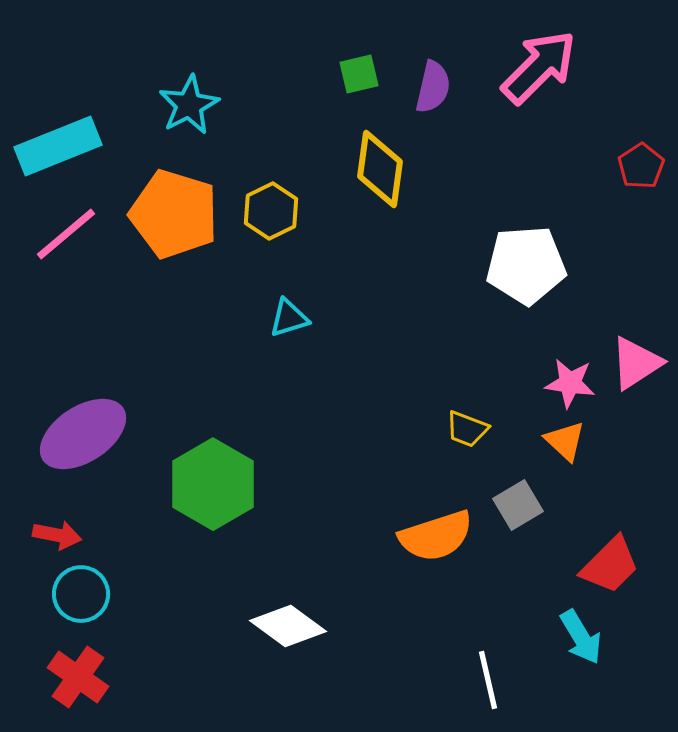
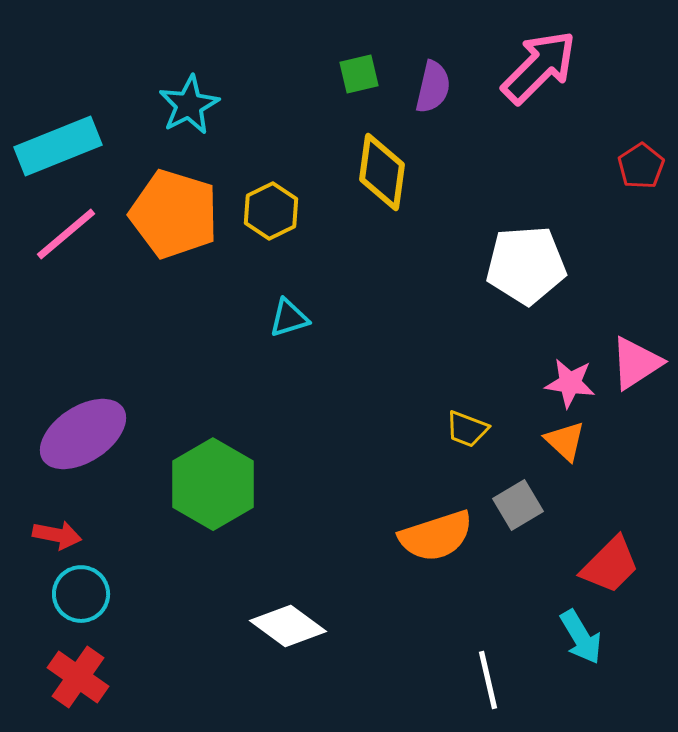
yellow diamond: moved 2 px right, 3 px down
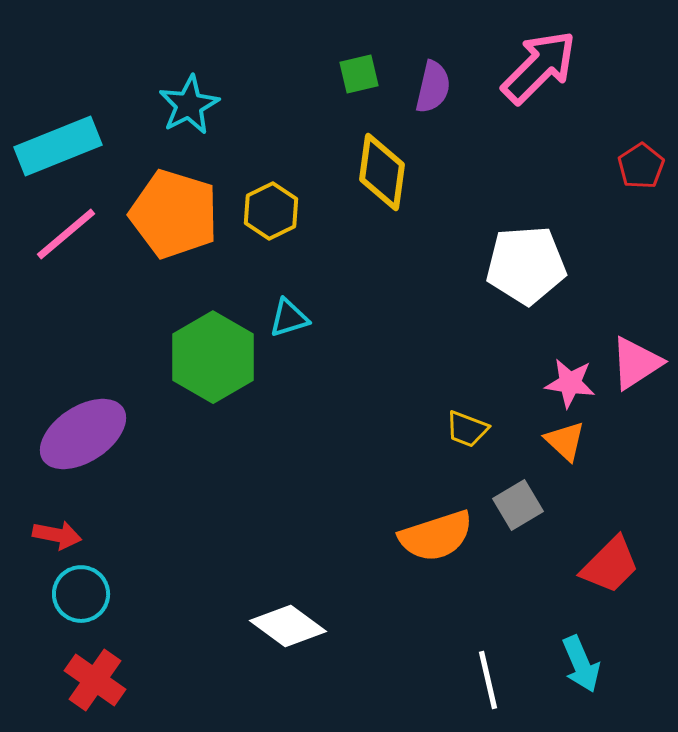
green hexagon: moved 127 px up
cyan arrow: moved 27 px down; rotated 8 degrees clockwise
red cross: moved 17 px right, 3 px down
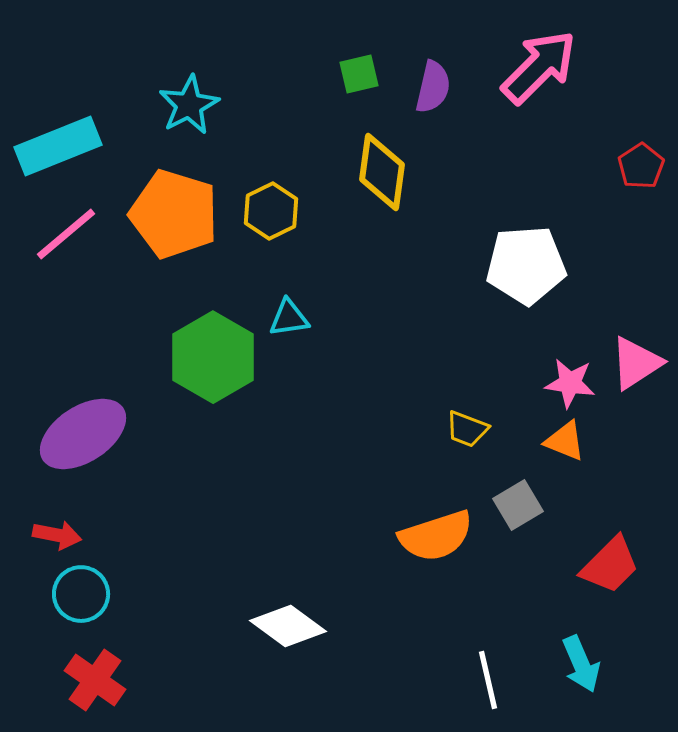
cyan triangle: rotated 9 degrees clockwise
orange triangle: rotated 21 degrees counterclockwise
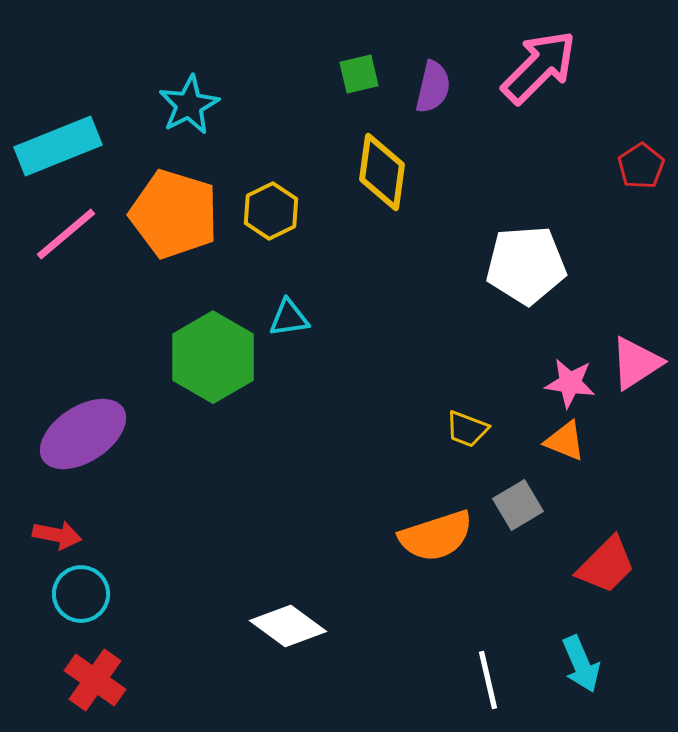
red trapezoid: moved 4 px left
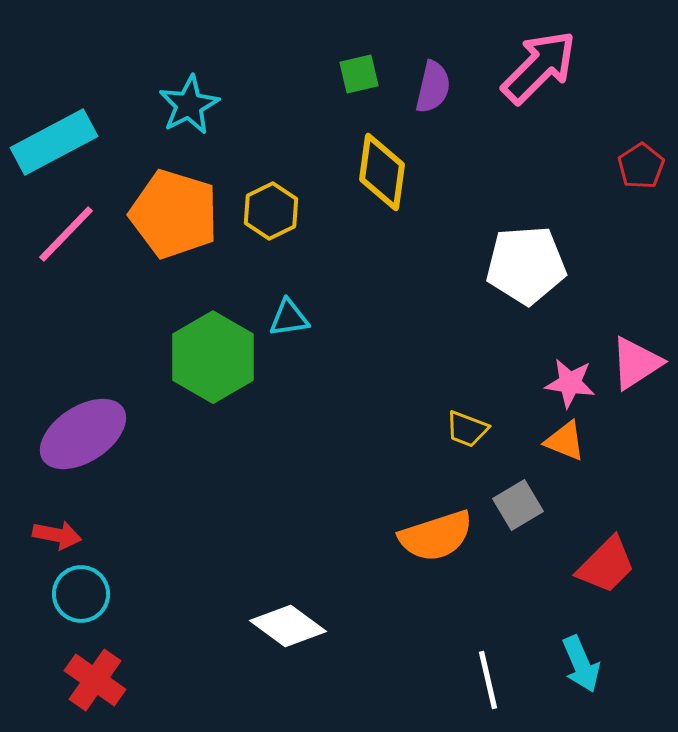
cyan rectangle: moved 4 px left, 4 px up; rotated 6 degrees counterclockwise
pink line: rotated 6 degrees counterclockwise
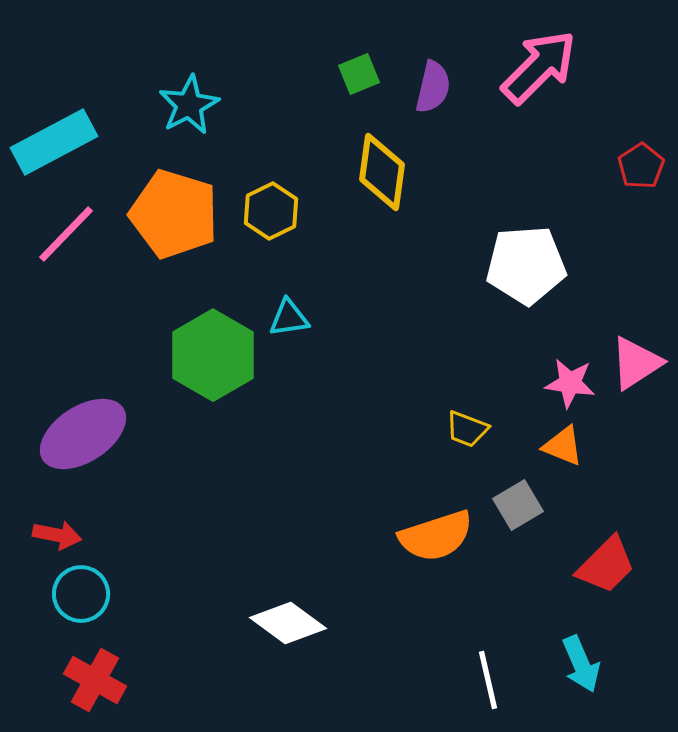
green square: rotated 9 degrees counterclockwise
green hexagon: moved 2 px up
orange triangle: moved 2 px left, 5 px down
white diamond: moved 3 px up
red cross: rotated 6 degrees counterclockwise
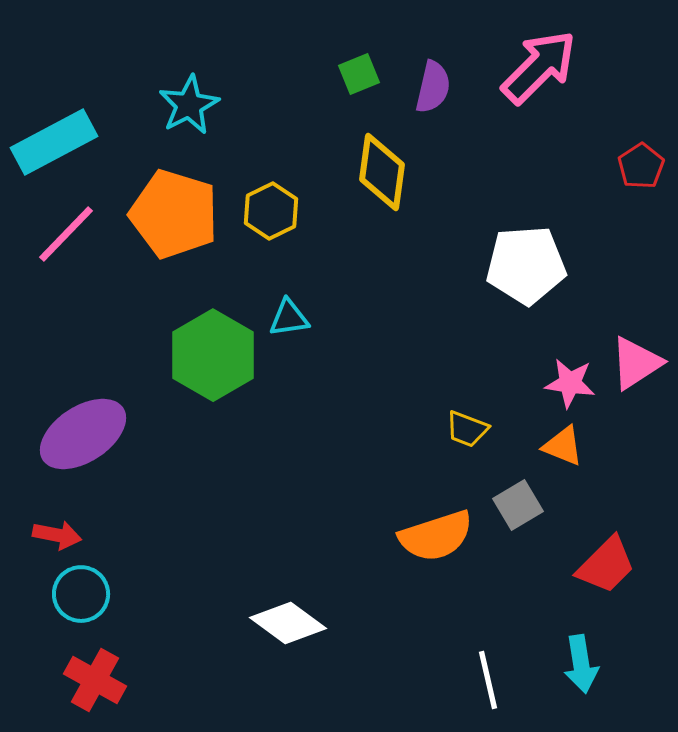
cyan arrow: rotated 14 degrees clockwise
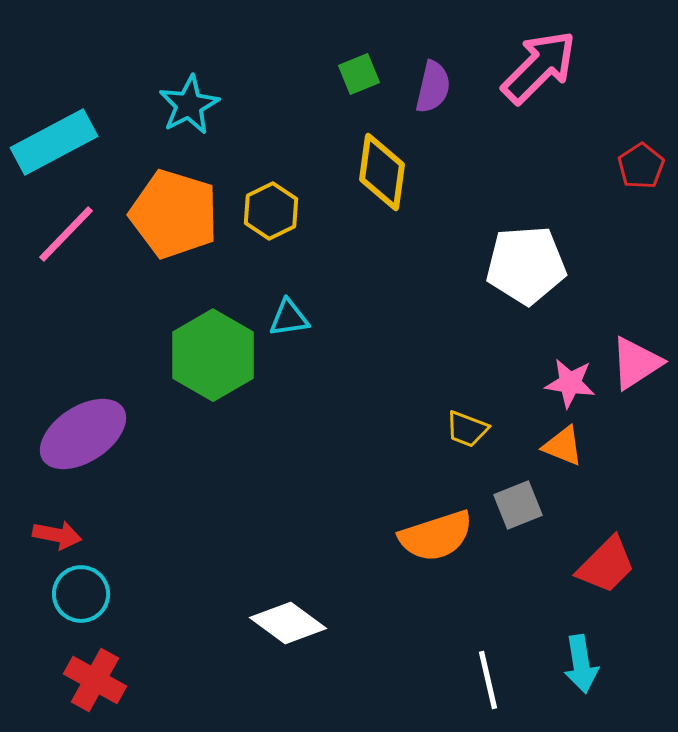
gray square: rotated 9 degrees clockwise
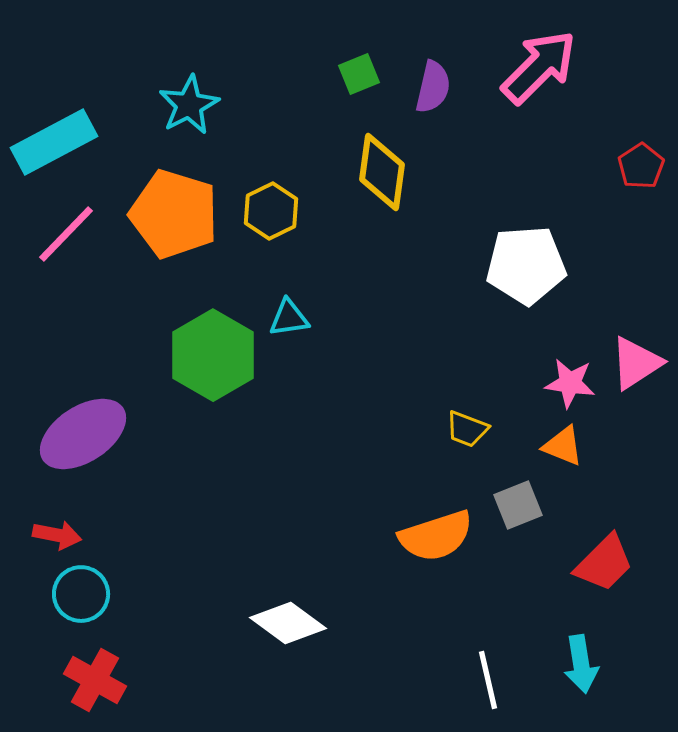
red trapezoid: moved 2 px left, 2 px up
